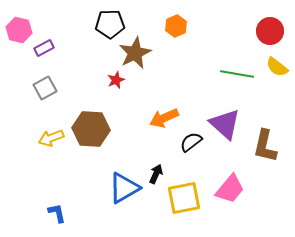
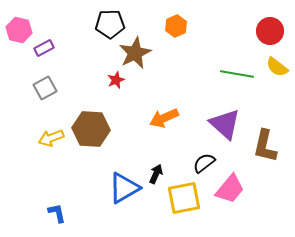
black semicircle: moved 13 px right, 21 px down
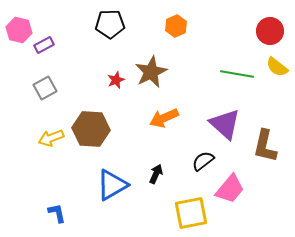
purple rectangle: moved 3 px up
brown star: moved 16 px right, 19 px down
black semicircle: moved 1 px left, 2 px up
blue triangle: moved 12 px left, 3 px up
yellow square: moved 7 px right, 15 px down
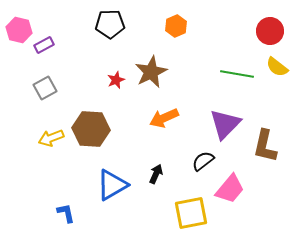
purple triangle: rotated 32 degrees clockwise
blue L-shape: moved 9 px right
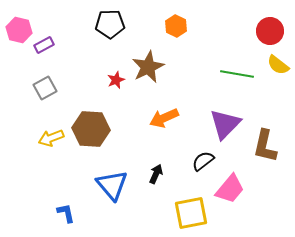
orange hexagon: rotated 10 degrees counterclockwise
yellow semicircle: moved 1 px right, 2 px up
brown star: moved 3 px left, 5 px up
blue triangle: rotated 40 degrees counterclockwise
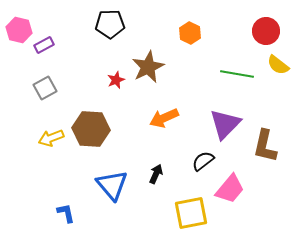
orange hexagon: moved 14 px right, 7 px down
red circle: moved 4 px left
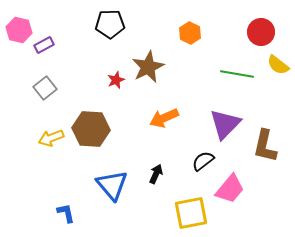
red circle: moved 5 px left, 1 px down
gray square: rotated 10 degrees counterclockwise
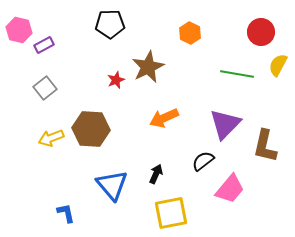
yellow semicircle: rotated 80 degrees clockwise
yellow square: moved 20 px left
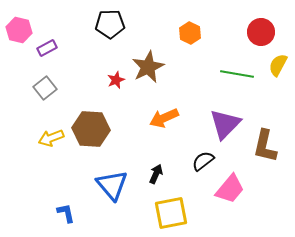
purple rectangle: moved 3 px right, 3 px down
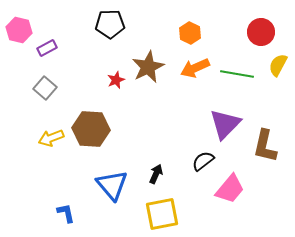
gray square: rotated 10 degrees counterclockwise
orange arrow: moved 31 px right, 50 px up
yellow square: moved 9 px left, 1 px down
